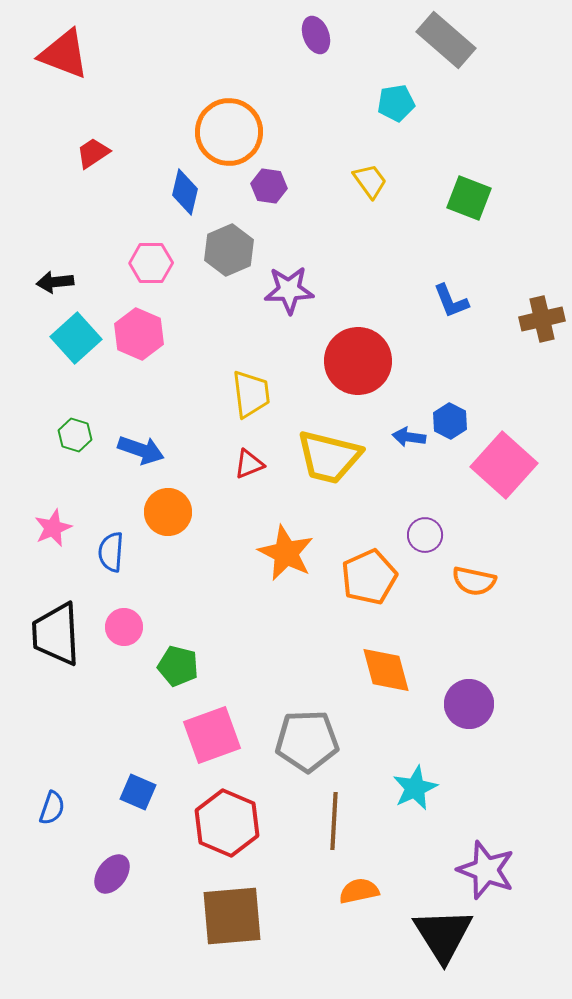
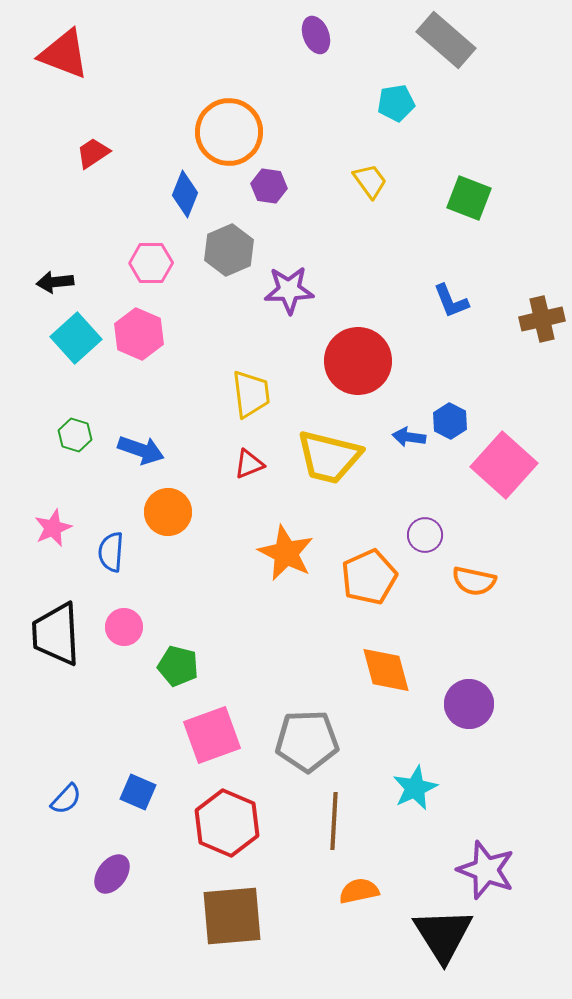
blue diamond at (185, 192): moved 2 px down; rotated 9 degrees clockwise
blue semicircle at (52, 808): moved 14 px right, 9 px up; rotated 24 degrees clockwise
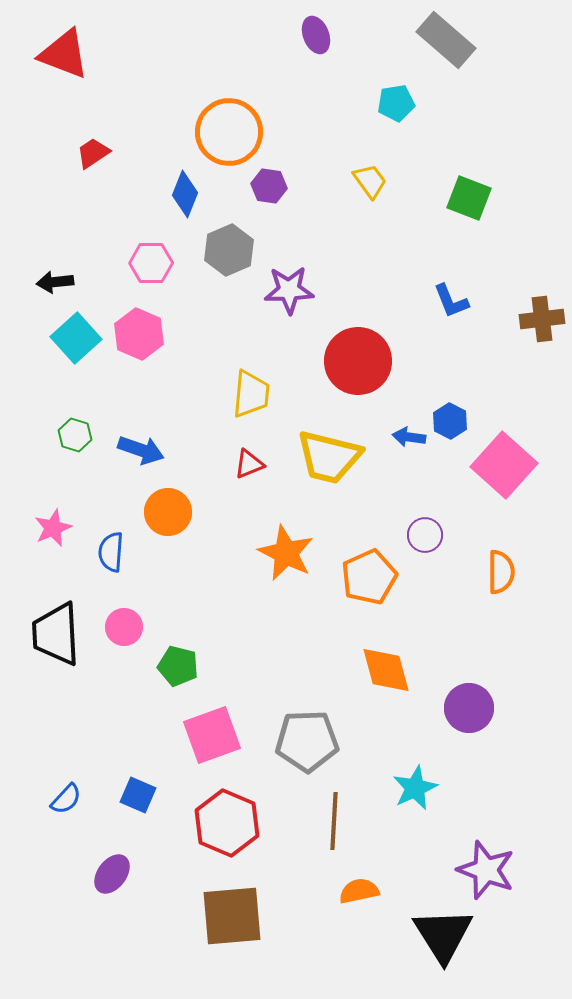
brown cross at (542, 319): rotated 6 degrees clockwise
yellow trapezoid at (251, 394): rotated 12 degrees clockwise
orange semicircle at (474, 581): moved 27 px right, 9 px up; rotated 102 degrees counterclockwise
purple circle at (469, 704): moved 4 px down
blue square at (138, 792): moved 3 px down
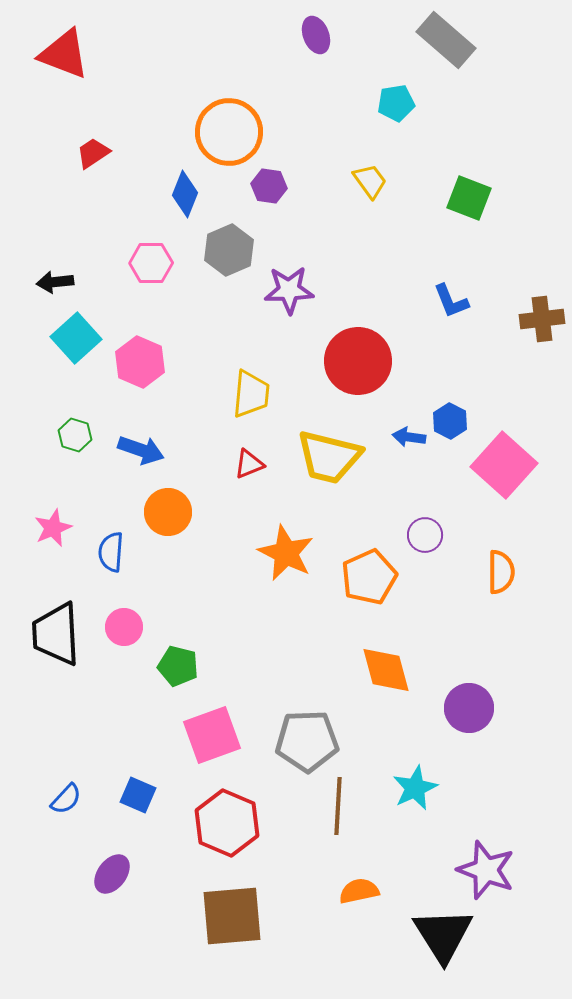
pink hexagon at (139, 334): moved 1 px right, 28 px down
brown line at (334, 821): moved 4 px right, 15 px up
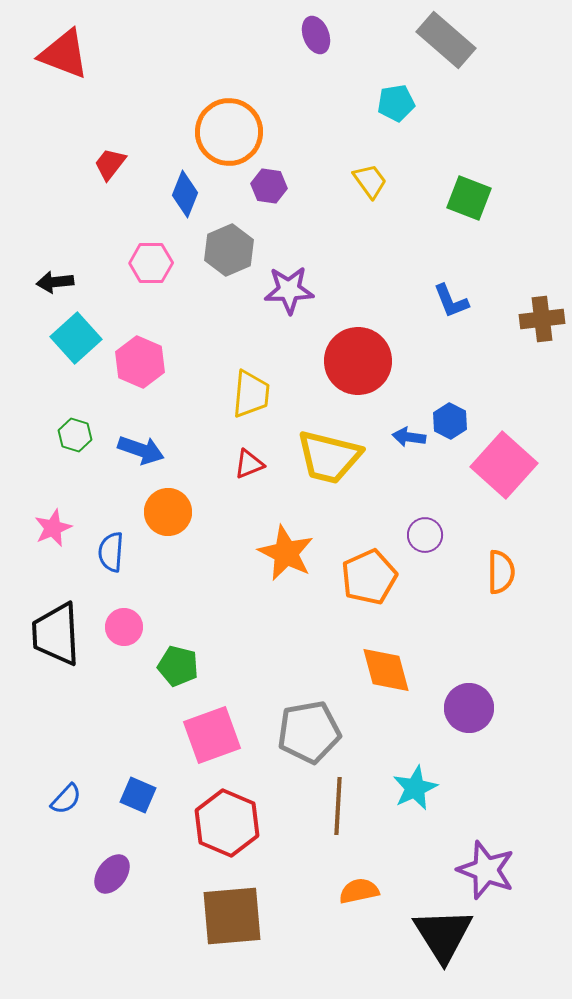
red trapezoid at (93, 153): moved 17 px right, 11 px down; rotated 18 degrees counterclockwise
gray pentagon at (307, 741): moved 2 px right, 9 px up; rotated 8 degrees counterclockwise
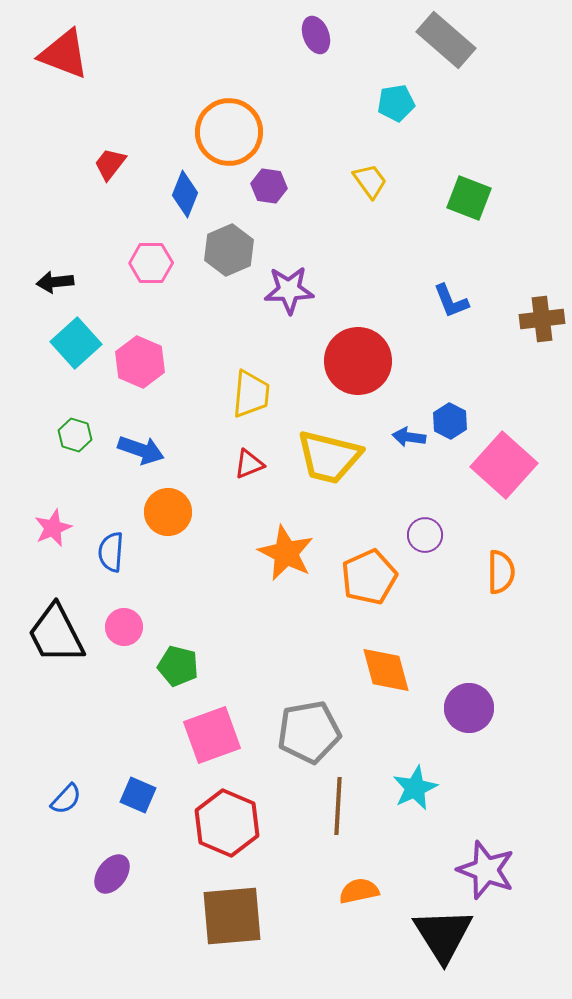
cyan square at (76, 338): moved 5 px down
black trapezoid at (56, 634): rotated 24 degrees counterclockwise
